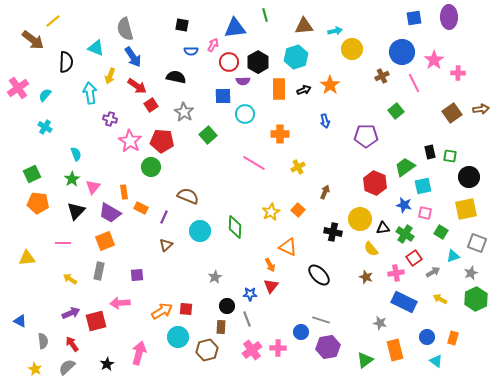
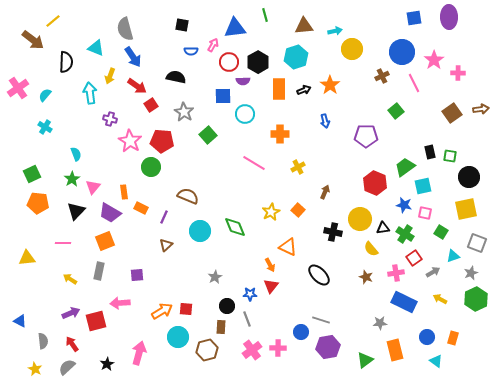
green diamond at (235, 227): rotated 25 degrees counterclockwise
gray star at (380, 323): rotated 16 degrees counterclockwise
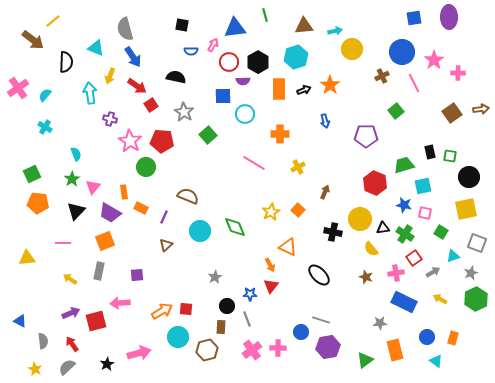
green circle at (151, 167): moved 5 px left
green trapezoid at (405, 167): moved 1 px left, 2 px up; rotated 20 degrees clockwise
pink arrow at (139, 353): rotated 60 degrees clockwise
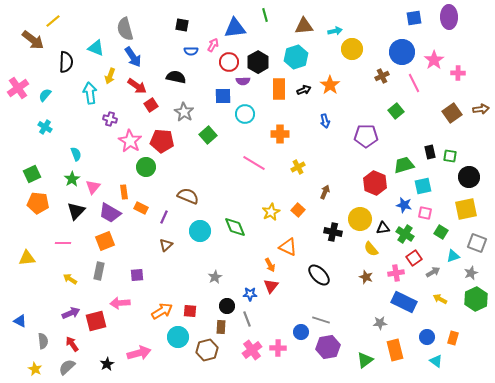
red square at (186, 309): moved 4 px right, 2 px down
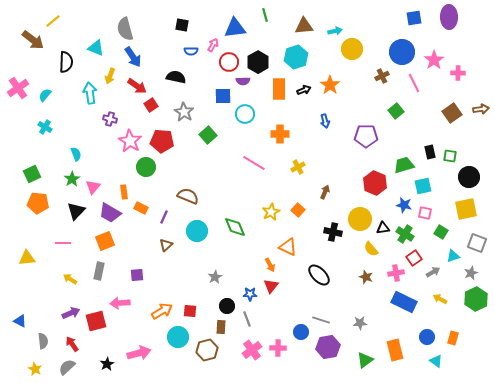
cyan circle at (200, 231): moved 3 px left
gray star at (380, 323): moved 20 px left
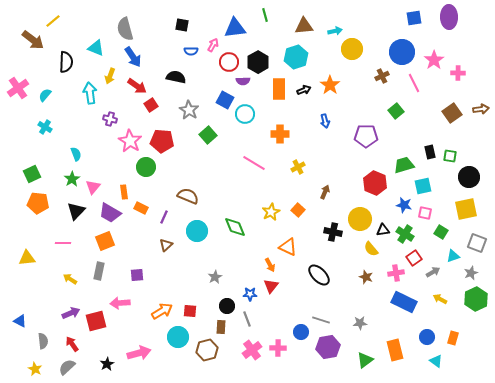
blue square at (223, 96): moved 2 px right, 4 px down; rotated 30 degrees clockwise
gray star at (184, 112): moved 5 px right, 2 px up
black triangle at (383, 228): moved 2 px down
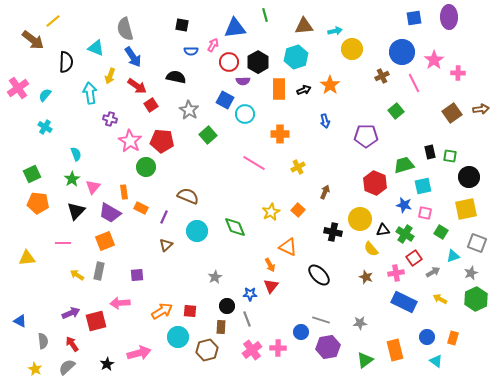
yellow arrow at (70, 279): moved 7 px right, 4 px up
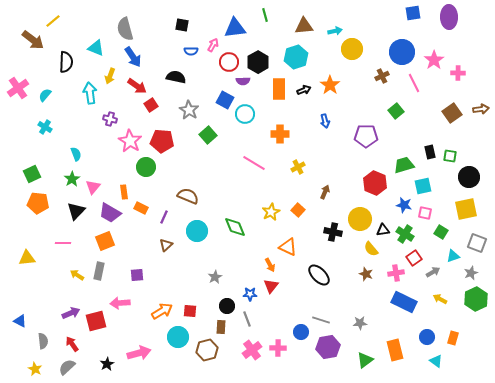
blue square at (414, 18): moved 1 px left, 5 px up
brown star at (366, 277): moved 3 px up
